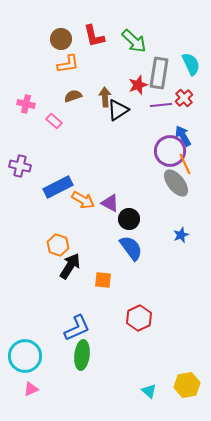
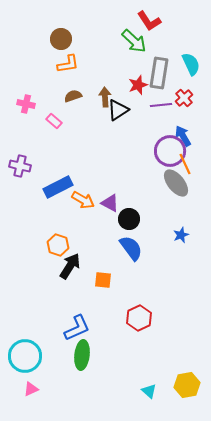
red L-shape: moved 55 px right, 15 px up; rotated 20 degrees counterclockwise
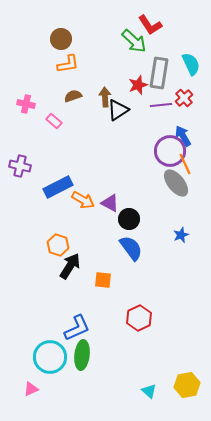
red L-shape: moved 1 px right, 4 px down
cyan circle: moved 25 px right, 1 px down
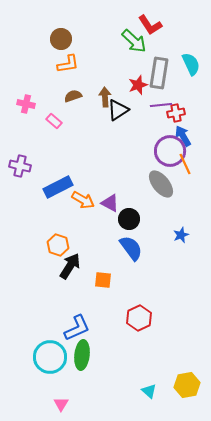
red cross: moved 8 px left, 15 px down; rotated 30 degrees clockwise
gray ellipse: moved 15 px left, 1 px down
pink triangle: moved 30 px right, 15 px down; rotated 35 degrees counterclockwise
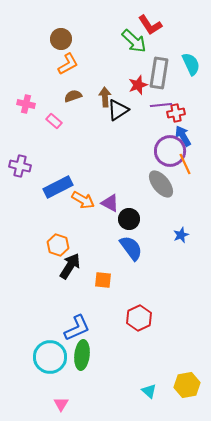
orange L-shape: rotated 20 degrees counterclockwise
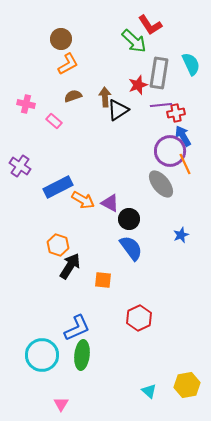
purple cross: rotated 20 degrees clockwise
cyan circle: moved 8 px left, 2 px up
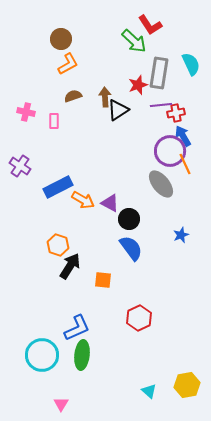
pink cross: moved 8 px down
pink rectangle: rotated 49 degrees clockwise
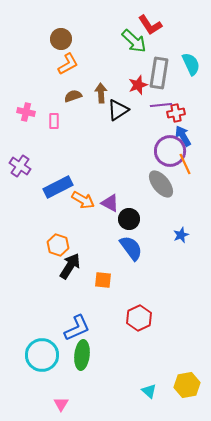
brown arrow: moved 4 px left, 4 px up
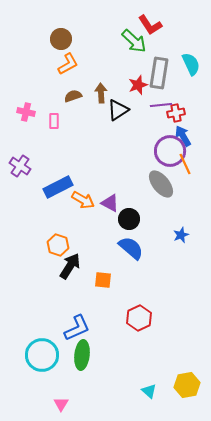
blue semicircle: rotated 12 degrees counterclockwise
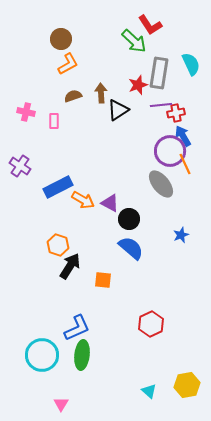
red hexagon: moved 12 px right, 6 px down
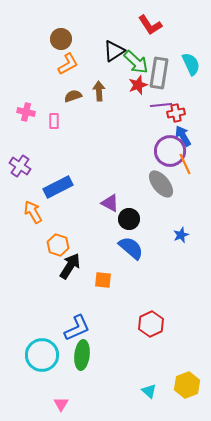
green arrow: moved 2 px right, 21 px down
brown arrow: moved 2 px left, 2 px up
black triangle: moved 4 px left, 59 px up
orange arrow: moved 50 px left, 12 px down; rotated 150 degrees counterclockwise
yellow hexagon: rotated 10 degrees counterclockwise
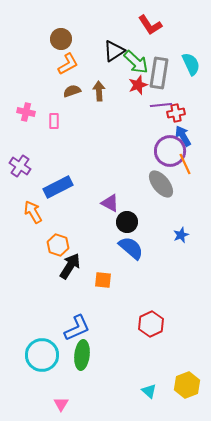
brown semicircle: moved 1 px left, 5 px up
black circle: moved 2 px left, 3 px down
